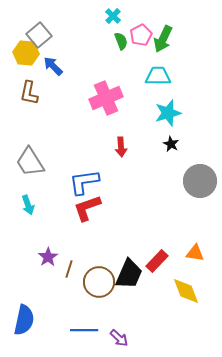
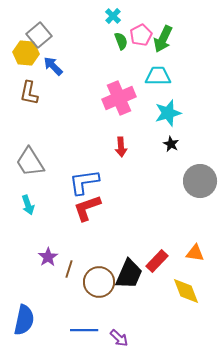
pink cross: moved 13 px right
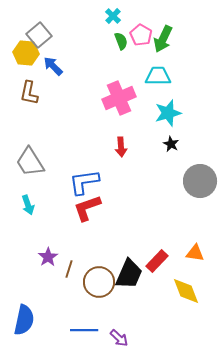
pink pentagon: rotated 15 degrees counterclockwise
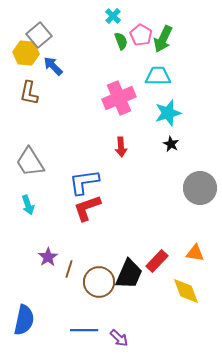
gray circle: moved 7 px down
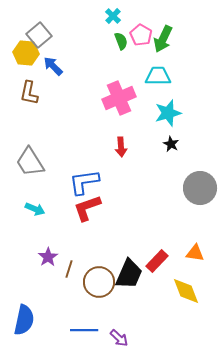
cyan arrow: moved 7 px right, 4 px down; rotated 48 degrees counterclockwise
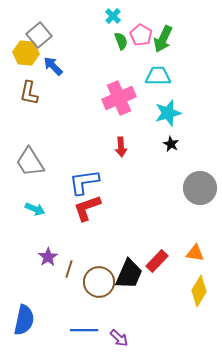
yellow diamond: moved 13 px right; rotated 52 degrees clockwise
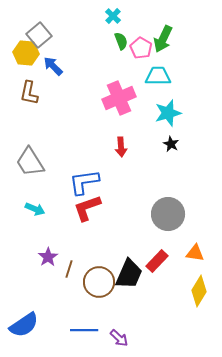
pink pentagon: moved 13 px down
gray circle: moved 32 px left, 26 px down
blue semicircle: moved 5 px down; rotated 44 degrees clockwise
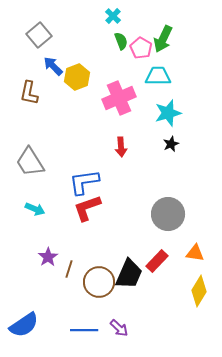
yellow hexagon: moved 51 px right, 24 px down; rotated 25 degrees counterclockwise
black star: rotated 21 degrees clockwise
purple arrow: moved 10 px up
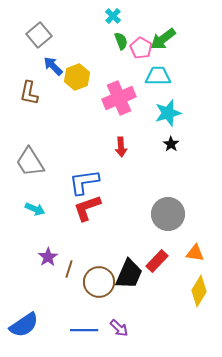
green arrow: rotated 28 degrees clockwise
black star: rotated 14 degrees counterclockwise
